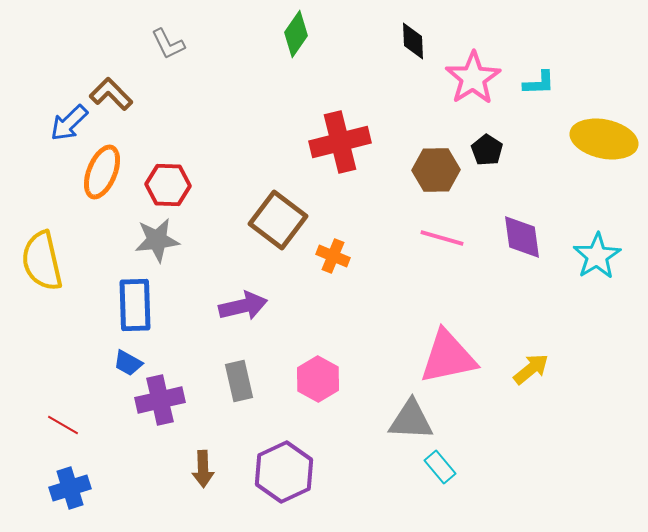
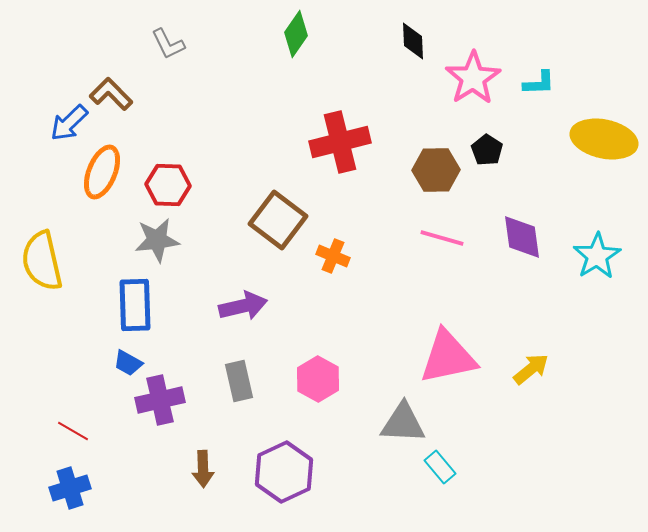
gray triangle: moved 8 px left, 3 px down
red line: moved 10 px right, 6 px down
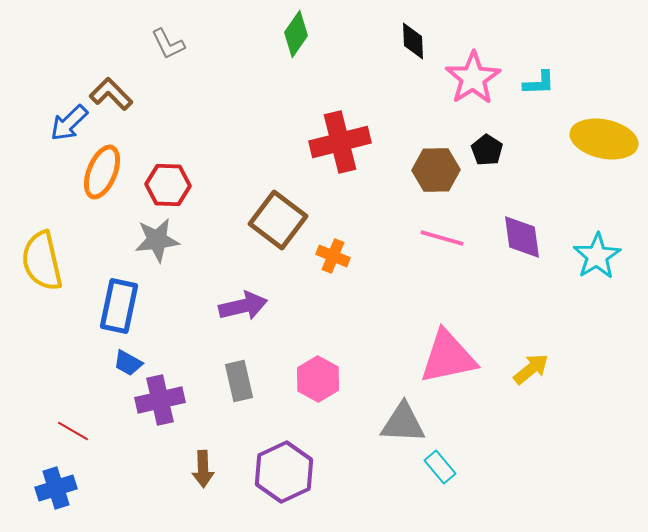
blue rectangle: moved 16 px left, 1 px down; rotated 14 degrees clockwise
blue cross: moved 14 px left
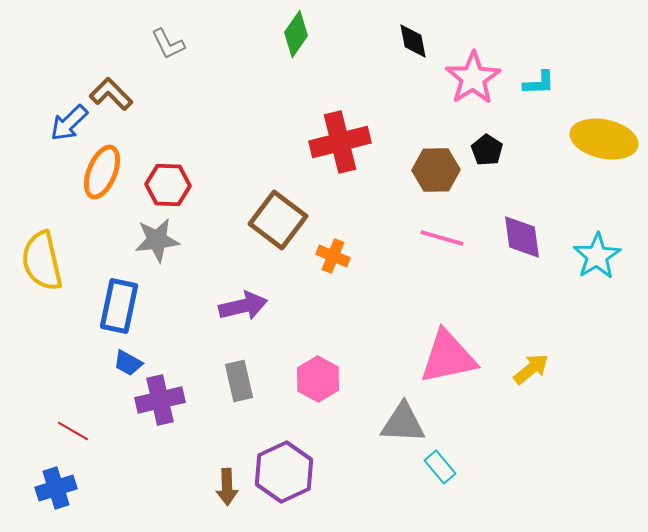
black diamond: rotated 9 degrees counterclockwise
brown arrow: moved 24 px right, 18 px down
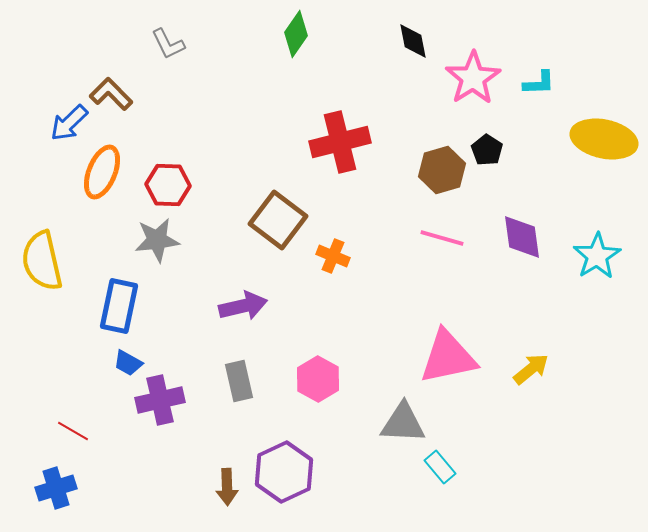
brown hexagon: moved 6 px right; rotated 15 degrees counterclockwise
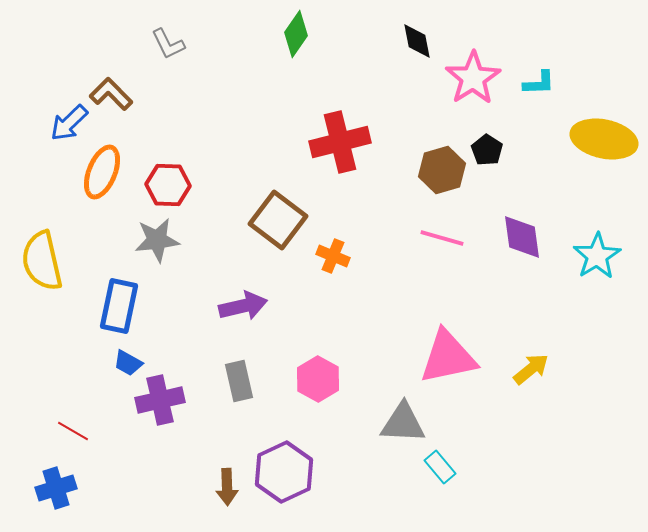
black diamond: moved 4 px right
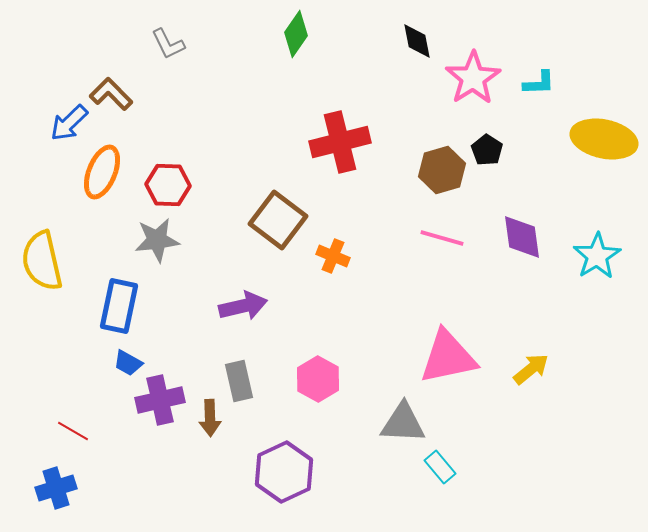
brown arrow: moved 17 px left, 69 px up
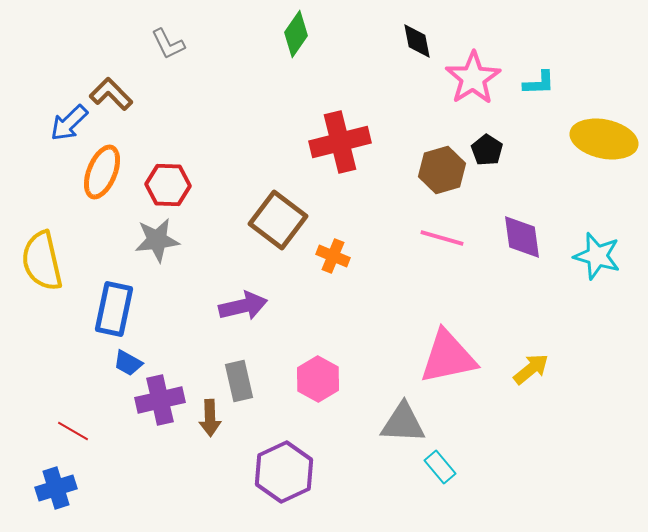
cyan star: rotated 24 degrees counterclockwise
blue rectangle: moved 5 px left, 3 px down
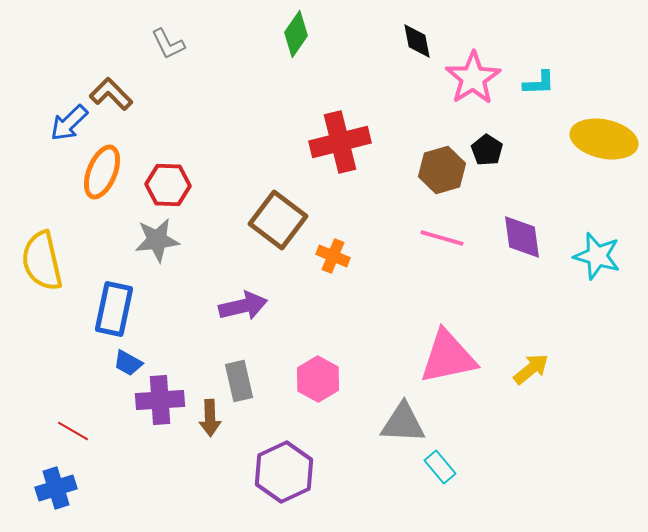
purple cross: rotated 9 degrees clockwise
